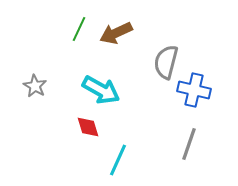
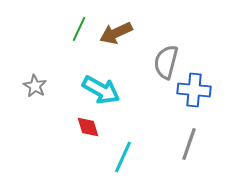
blue cross: rotated 8 degrees counterclockwise
cyan line: moved 5 px right, 3 px up
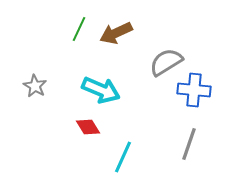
gray semicircle: rotated 44 degrees clockwise
cyan arrow: rotated 6 degrees counterclockwise
red diamond: rotated 15 degrees counterclockwise
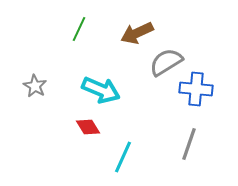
brown arrow: moved 21 px right
blue cross: moved 2 px right, 1 px up
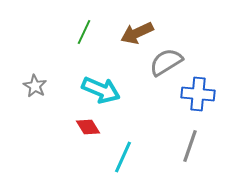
green line: moved 5 px right, 3 px down
blue cross: moved 2 px right, 5 px down
gray line: moved 1 px right, 2 px down
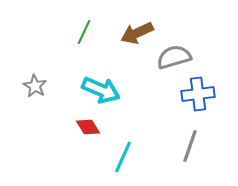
gray semicircle: moved 8 px right, 5 px up; rotated 16 degrees clockwise
blue cross: rotated 12 degrees counterclockwise
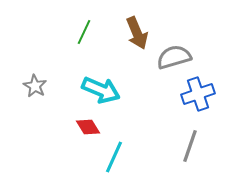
brown arrow: rotated 88 degrees counterclockwise
blue cross: rotated 12 degrees counterclockwise
cyan line: moved 9 px left
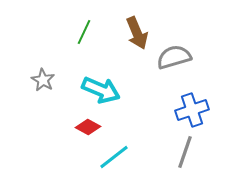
gray star: moved 8 px right, 6 px up
blue cross: moved 6 px left, 16 px down
red diamond: rotated 30 degrees counterclockwise
gray line: moved 5 px left, 6 px down
cyan line: rotated 28 degrees clockwise
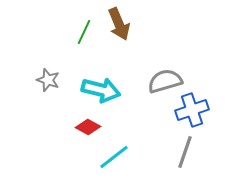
brown arrow: moved 18 px left, 9 px up
gray semicircle: moved 9 px left, 24 px down
gray star: moved 5 px right; rotated 10 degrees counterclockwise
cyan arrow: rotated 9 degrees counterclockwise
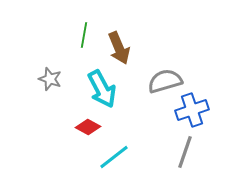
brown arrow: moved 24 px down
green line: moved 3 px down; rotated 15 degrees counterclockwise
gray star: moved 2 px right, 1 px up
cyan arrow: moved 1 px right, 1 px up; rotated 48 degrees clockwise
